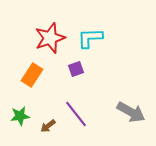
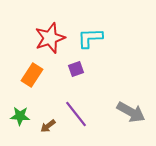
green star: rotated 12 degrees clockwise
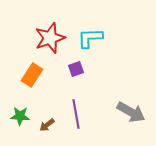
purple line: rotated 28 degrees clockwise
brown arrow: moved 1 px left, 1 px up
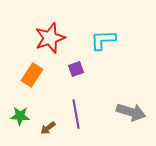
cyan L-shape: moved 13 px right, 2 px down
gray arrow: rotated 12 degrees counterclockwise
brown arrow: moved 1 px right, 3 px down
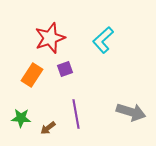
cyan L-shape: rotated 40 degrees counterclockwise
purple square: moved 11 px left
green star: moved 1 px right, 2 px down
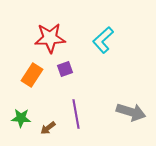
red star: rotated 16 degrees clockwise
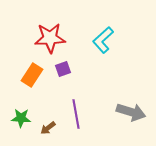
purple square: moved 2 px left
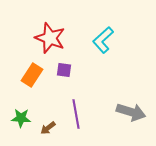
red star: rotated 24 degrees clockwise
purple square: moved 1 px right, 1 px down; rotated 28 degrees clockwise
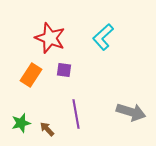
cyan L-shape: moved 3 px up
orange rectangle: moved 1 px left
green star: moved 5 px down; rotated 18 degrees counterclockwise
brown arrow: moved 1 px left, 1 px down; rotated 84 degrees clockwise
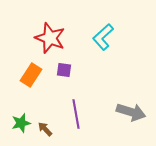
brown arrow: moved 2 px left
